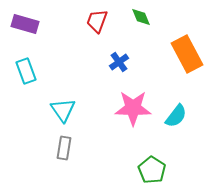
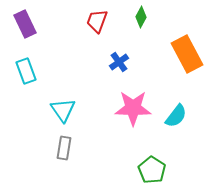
green diamond: rotated 50 degrees clockwise
purple rectangle: rotated 48 degrees clockwise
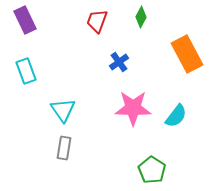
purple rectangle: moved 4 px up
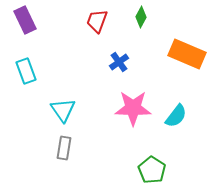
orange rectangle: rotated 39 degrees counterclockwise
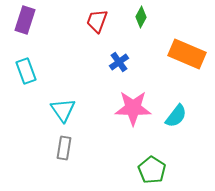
purple rectangle: rotated 44 degrees clockwise
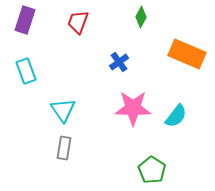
red trapezoid: moved 19 px left, 1 px down
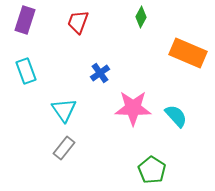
orange rectangle: moved 1 px right, 1 px up
blue cross: moved 19 px left, 11 px down
cyan triangle: moved 1 px right
cyan semicircle: rotated 80 degrees counterclockwise
gray rectangle: rotated 30 degrees clockwise
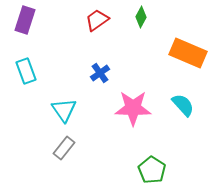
red trapezoid: moved 19 px right, 2 px up; rotated 35 degrees clockwise
cyan semicircle: moved 7 px right, 11 px up
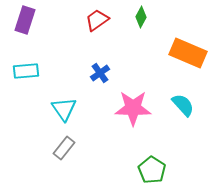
cyan rectangle: rotated 75 degrees counterclockwise
cyan triangle: moved 1 px up
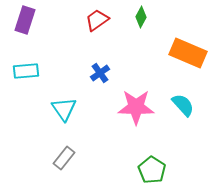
pink star: moved 3 px right, 1 px up
gray rectangle: moved 10 px down
